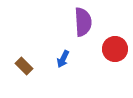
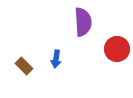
red circle: moved 2 px right
blue arrow: moved 7 px left; rotated 18 degrees counterclockwise
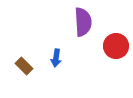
red circle: moved 1 px left, 3 px up
blue arrow: moved 1 px up
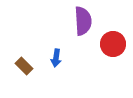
purple semicircle: moved 1 px up
red circle: moved 3 px left, 2 px up
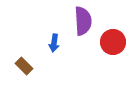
red circle: moved 2 px up
blue arrow: moved 2 px left, 15 px up
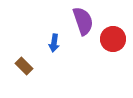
purple semicircle: rotated 16 degrees counterclockwise
red circle: moved 3 px up
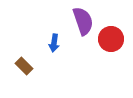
red circle: moved 2 px left
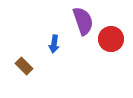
blue arrow: moved 1 px down
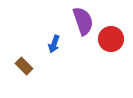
blue arrow: rotated 12 degrees clockwise
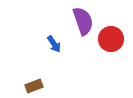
blue arrow: rotated 54 degrees counterclockwise
brown rectangle: moved 10 px right, 20 px down; rotated 66 degrees counterclockwise
